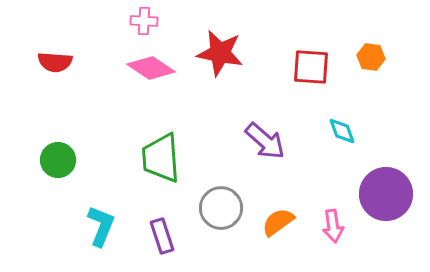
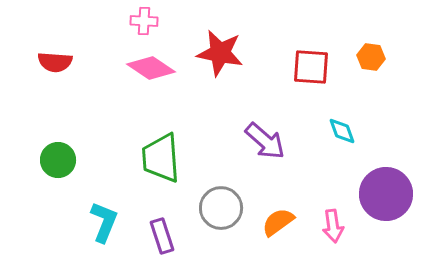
cyan L-shape: moved 3 px right, 4 px up
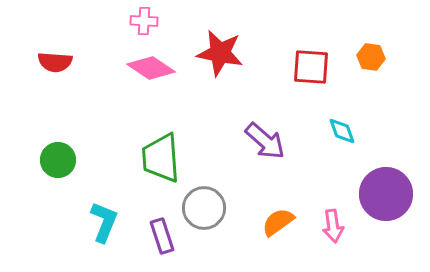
gray circle: moved 17 px left
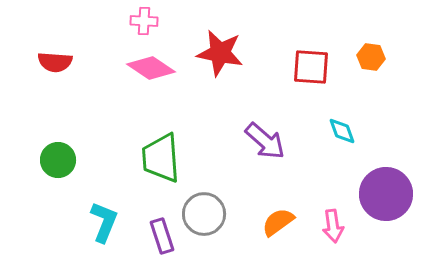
gray circle: moved 6 px down
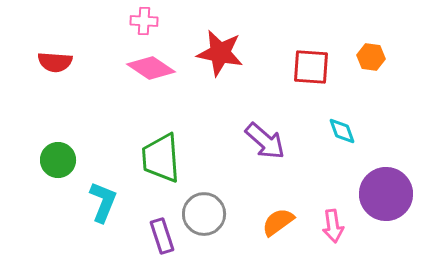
cyan L-shape: moved 1 px left, 20 px up
